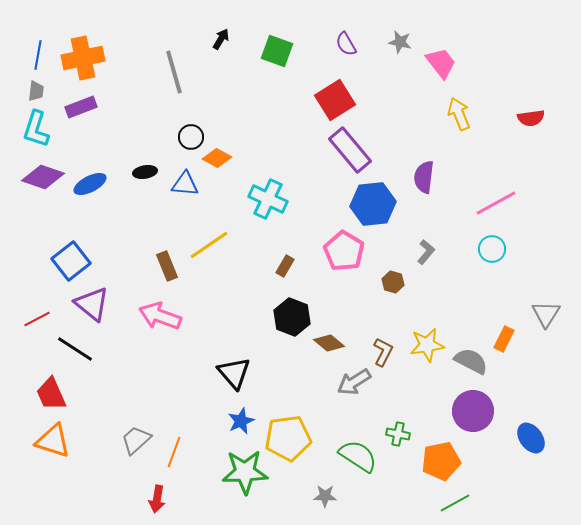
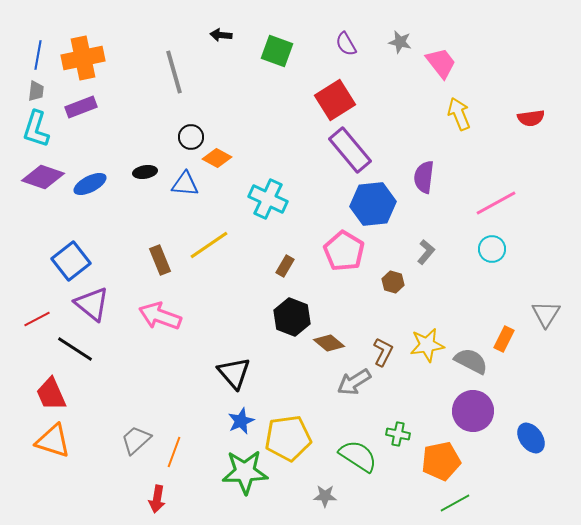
black arrow at (221, 39): moved 4 px up; rotated 115 degrees counterclockwise
brown rectangle at (167, 266): moved 7 px left, 6 px up
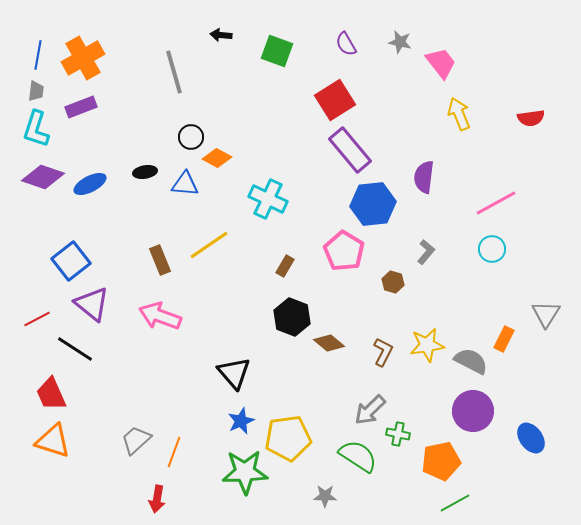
orange cross at (83, 58): rotated 18 degrees counterclockwise
gray arrow at (354, 382): moved 16 px right, 28 px down; rotated 12 degrees counterclockwise
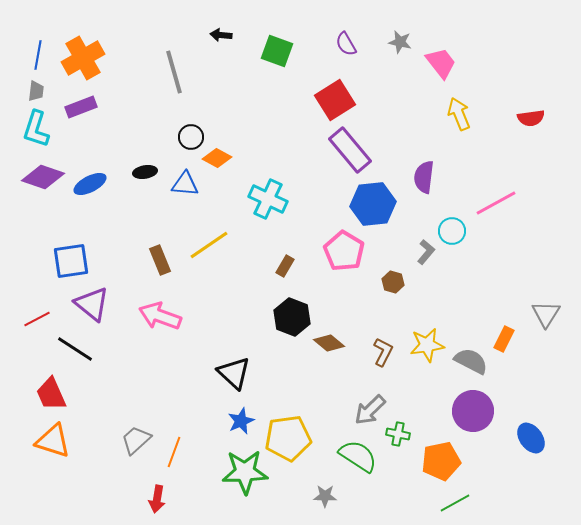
cyan circle at (492, 249): moved 40 px left, 18 px up
blue square at (71, 261): rotated 30 degrees clockwise
black triangle at (234, 373): rotated 6 degrees counterclockwise
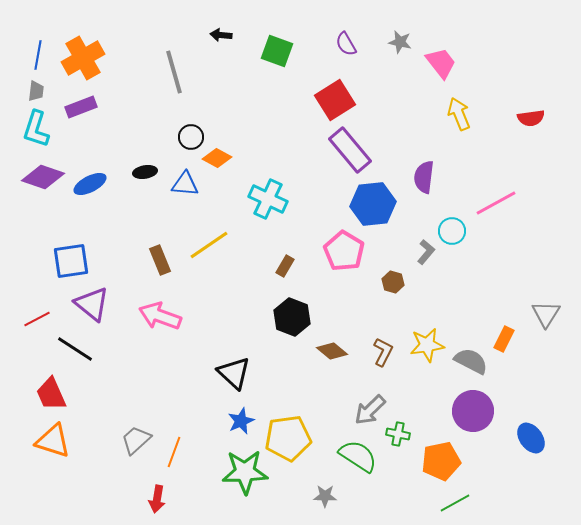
brown diamond at (329, 343): moved 3 px right, 8 px down
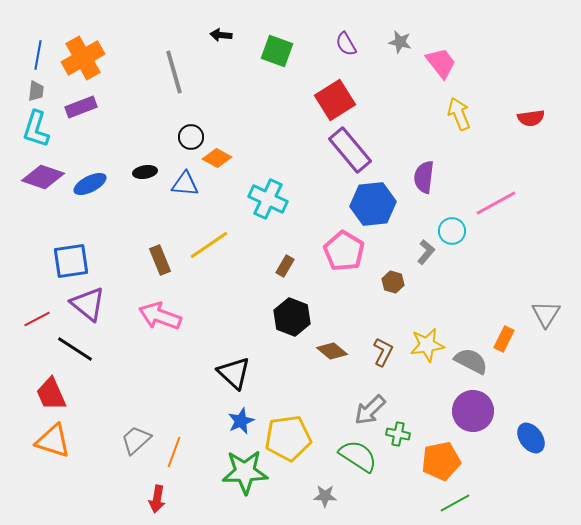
purple triangle at (92, 304): moved 4 px left
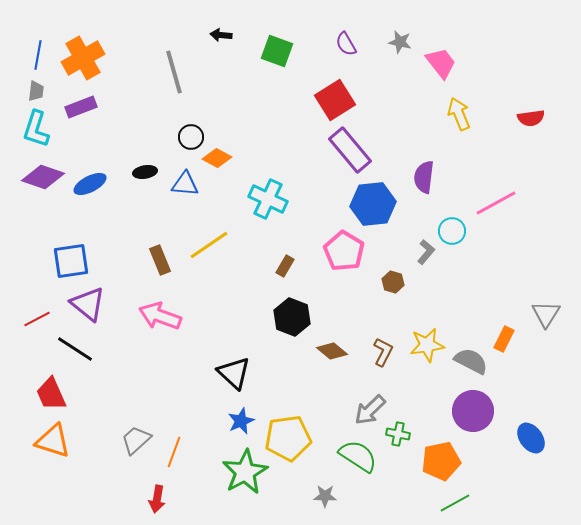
green star at (245, 472): rotated 27 degrees counterclockwise
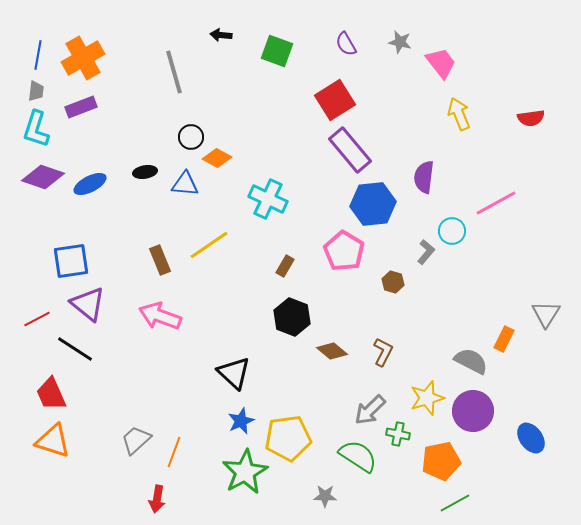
yellow star at (427, 345): moved 53 px down; rotated 8 degrees counterclockwise
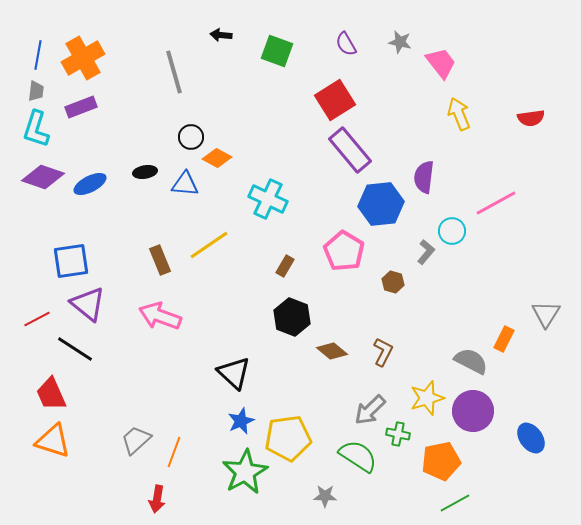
blue hexagon at (373, 204): moved 8 px right
